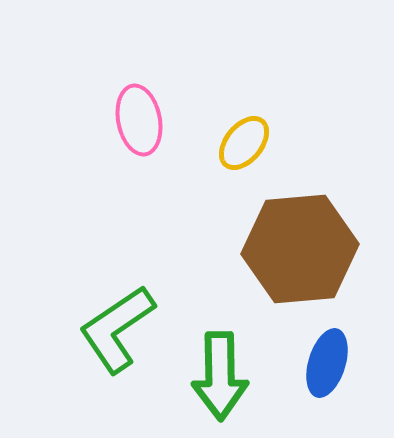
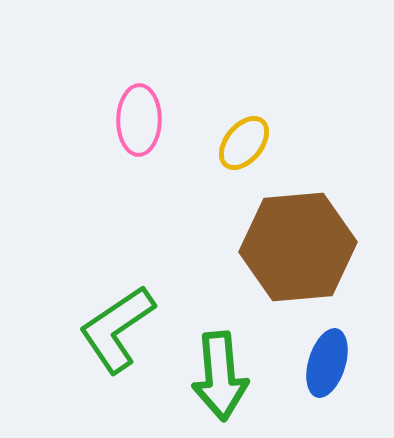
pink ellipse: rotated 12 degrees clockwise
brown hexagon: moved 2 px left, 2 px up
green arrow: rotated 4 degrees counterclockwise
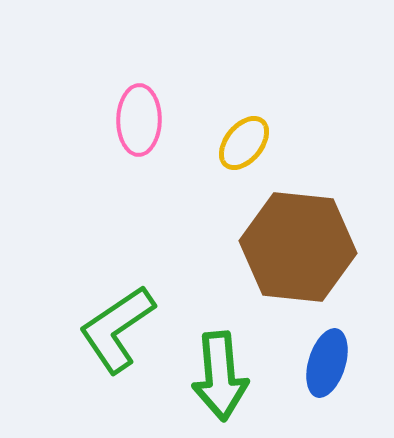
brown hexagon: rotated 11 degrees clockwise
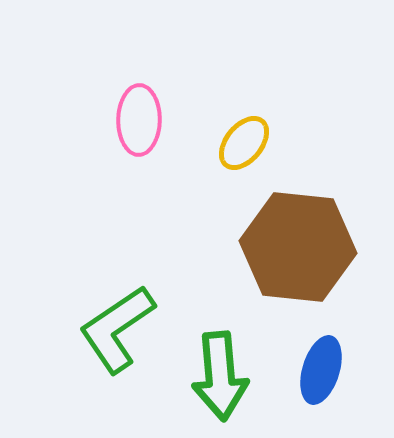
blue ellipse: moved 6 px left, 7 px down
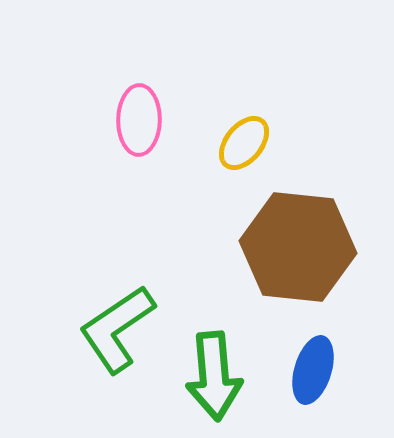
blue ellipse: moved 8 px left
green arrow: moved 6 px left
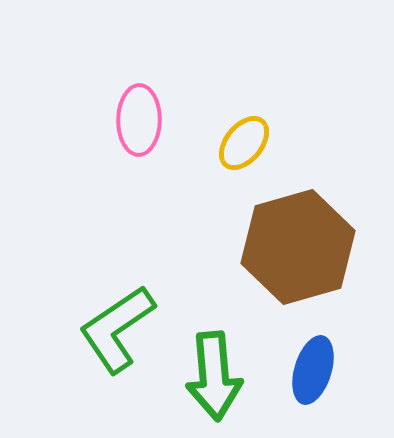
brown hexagon: rotated 22 degrees counterclockwise
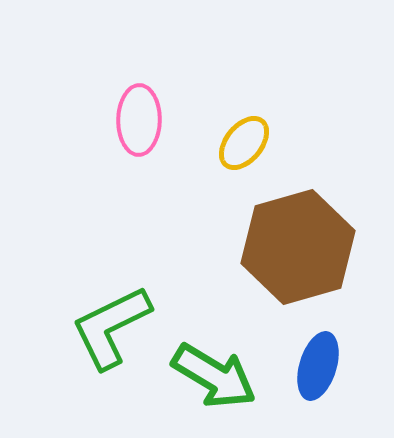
green L-shape: moved 6 px left, 2 px up; rotated 8 degrees clockwise
blue ellipse: moved 5 px right, 4 px up
green arrow: rotated 54 degrees counterclockwise
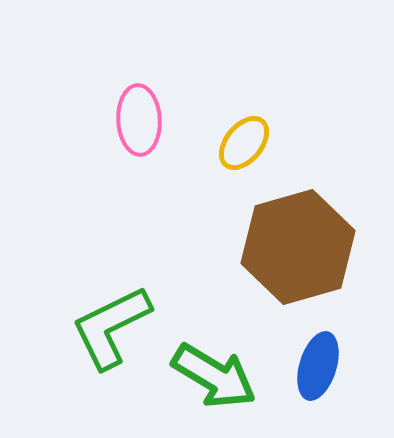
pink ellipse: rotated 4 degrees counterclockwise
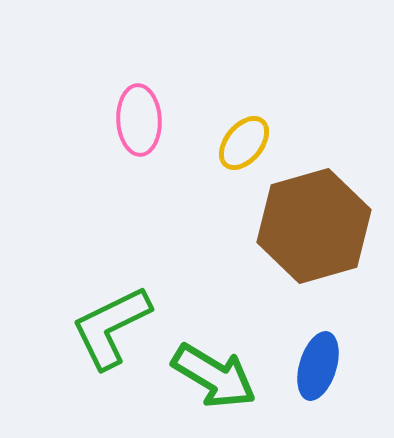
brown hexagon: moved 16 px right, 21 px up
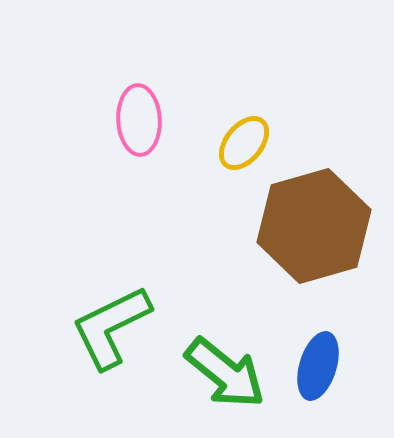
green arrow: moved 11 px right, 3 px up; rotated 8 degrees clockwise
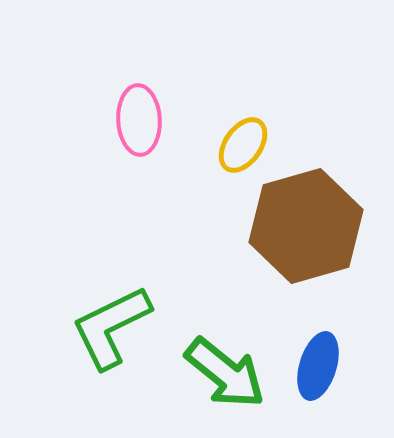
yellow ellipse: moved 1 px left, 2 px down; rotated 4 degrees counterclockwise
brown hexagon: moved 8 px left
